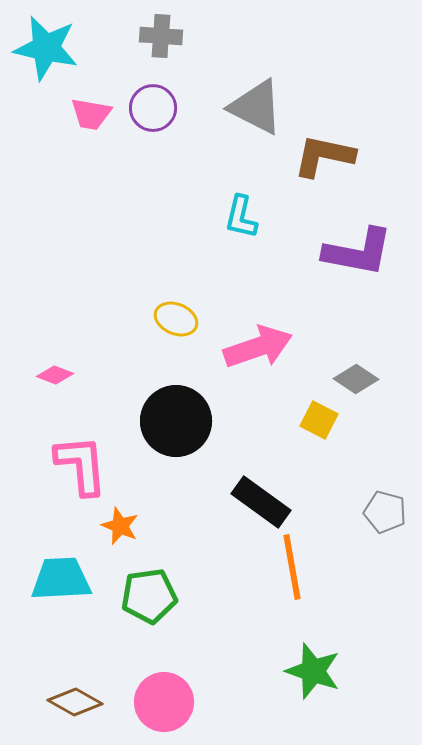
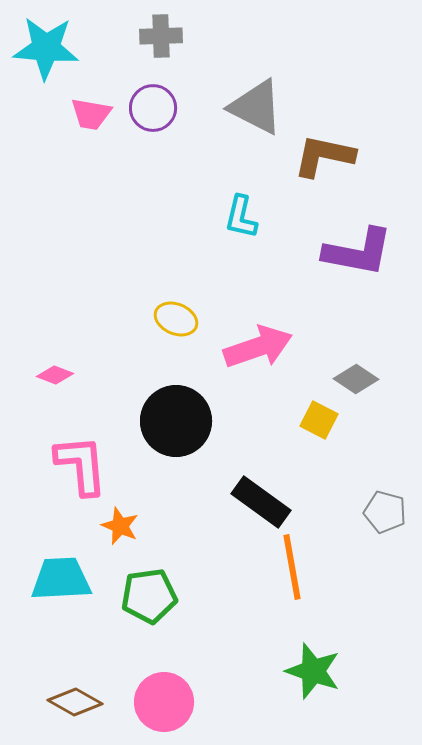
gray cross: rotated 6 degrees counterclockwise
cyan star: rotated 8 degrees counterclockwise
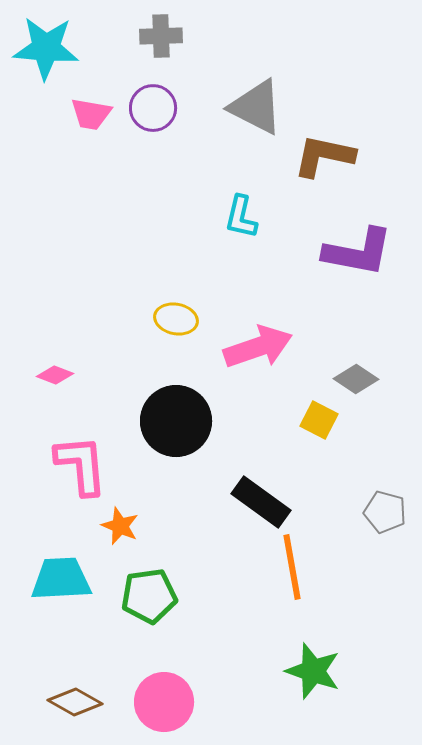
yellow ellipse: rotated 12 degrees counterclockwise
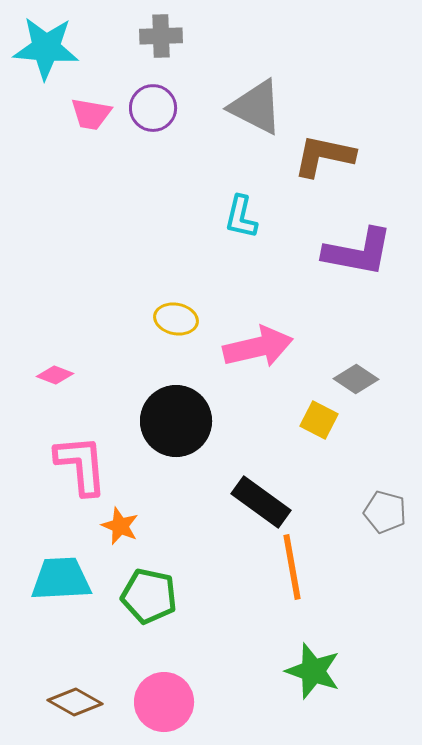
pink arrow: rotated 6 degrees clockwise
green pentagon: rotated 20 degrees clockwise
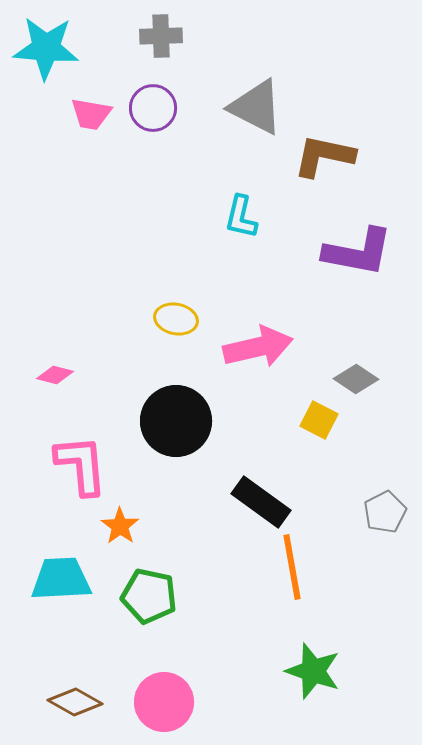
pink diamond: rotated 6 degrees counterclockwise
gray pentagon: rotated 30 degrees clockwise
orange star: rotated 12 degrees clockwise
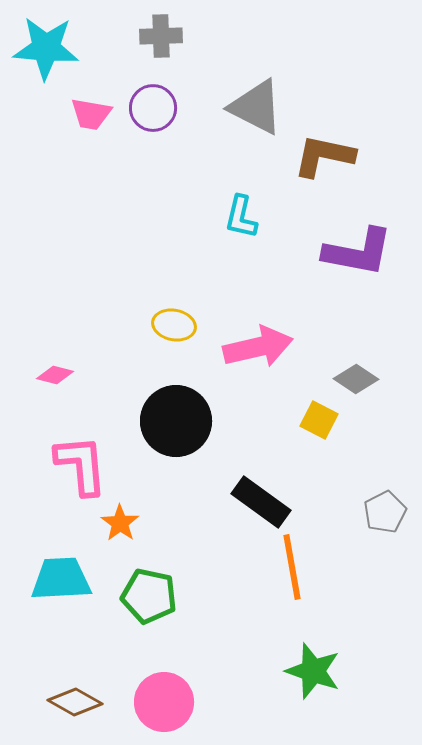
yellow ellipse: moved 2 px left, 6 px down
orange star: moved 3 px up
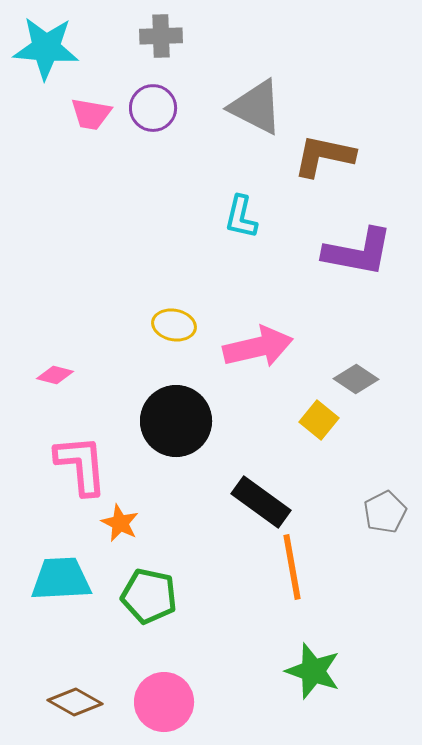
yellow square: rotated 12 degrees clockwise
orange star: rotated 9 degrees counterclockwise
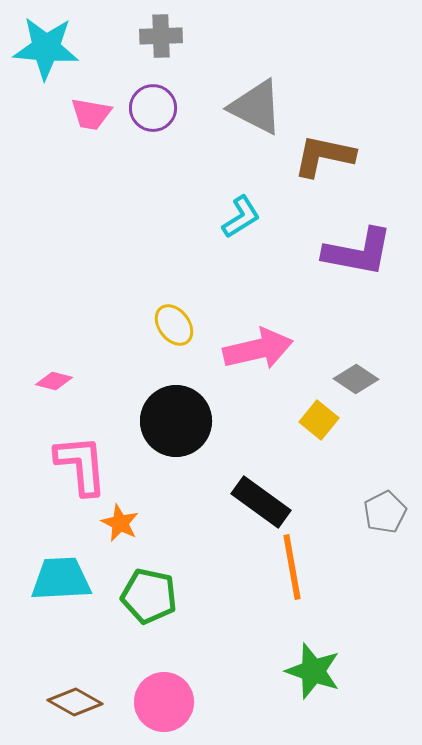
cyan L-shape: rotated 135 degrees counterclockwise
yellow ellipse: rotated 42 degrees clockwise
pink arrow: moved 2 px down
pink diamond: moved 1 px left, 6 px down
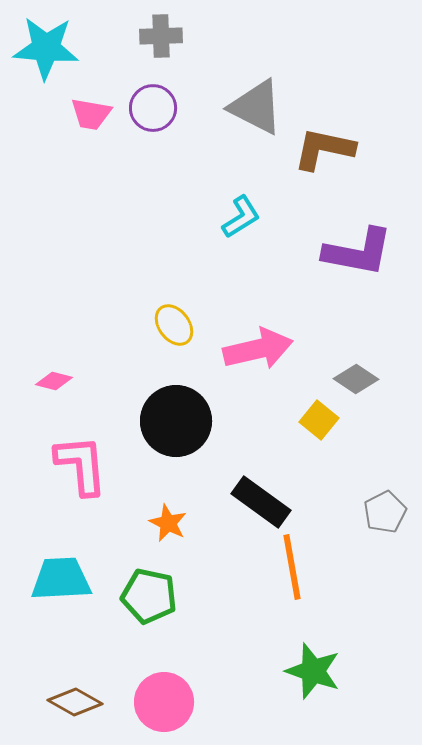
brown L-shape: moved 7 px up
orange star: moved 48 px right
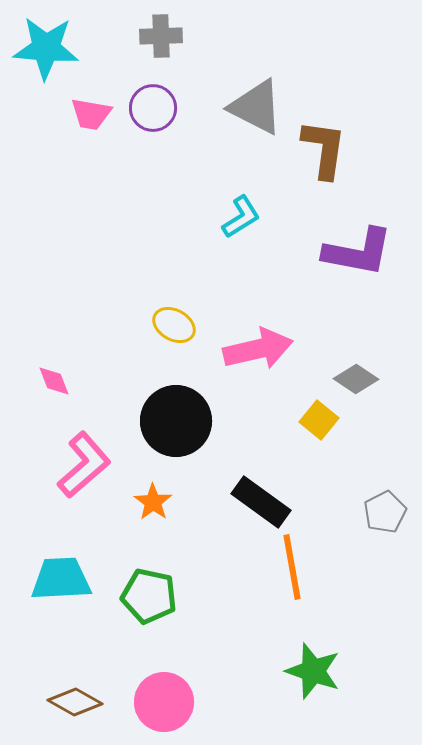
brown L-shape: rotated 86 degrees clockwise
yellow ellipse: rotated 24 degrees counterclockwise
pink diamond: rotated 54 degrees clockwise
pink L-shape: moved 3 px right; rotated 54 degrees clockwise
orange star: moved 15 px left, 21 px up; rotated 9 degrees clockwise
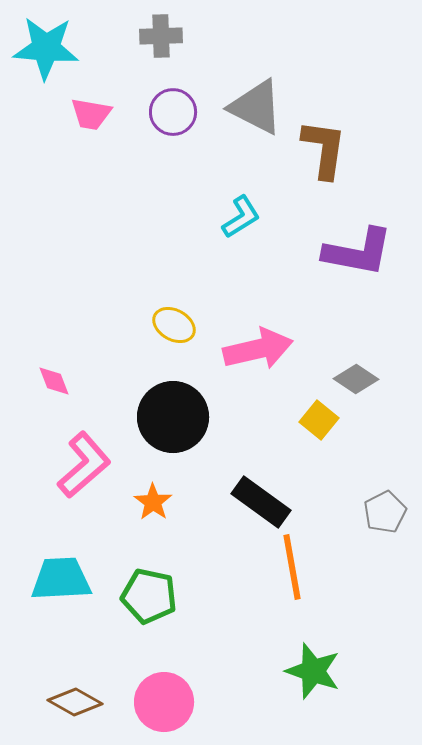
purple circle: moved 20 px right, 4 px down
black circle: moved 3 px left, 4 px up
